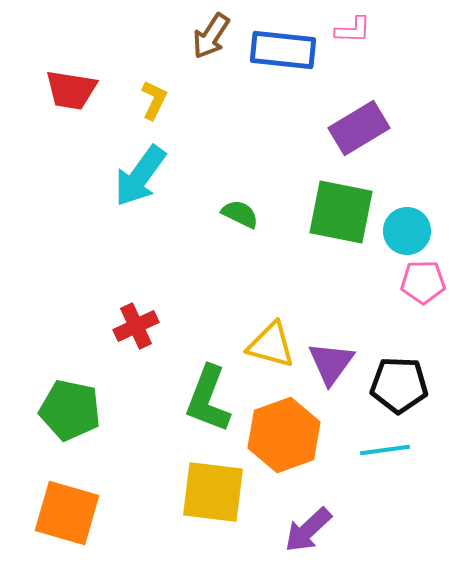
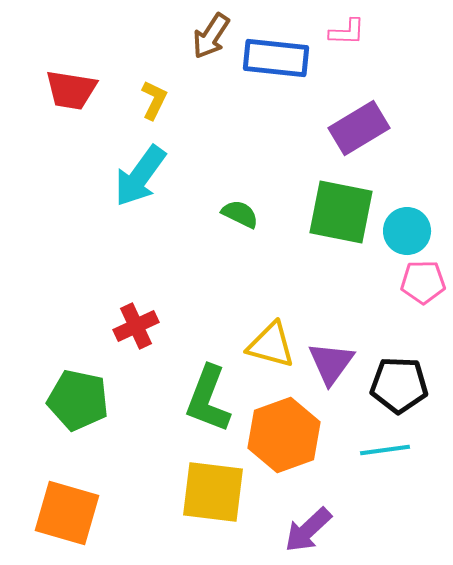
pink L-shape: moved 6 px left, 2 px down
blue rectangle: moved 7 px left, 8 px down
green pentagon: moved 8 px right, 10 px up
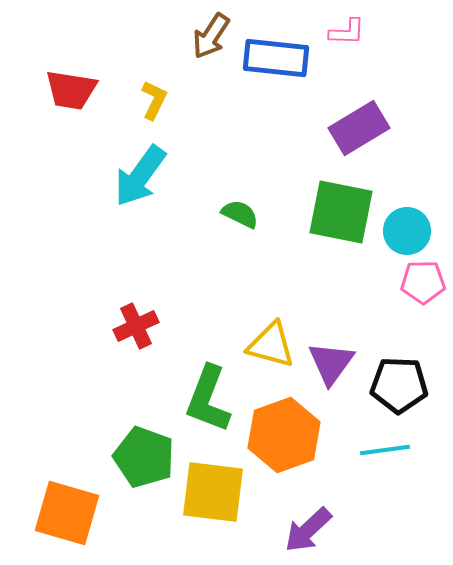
green pentagon: moved 66 px right, 57 px down; rotated 8 degrees clockwise
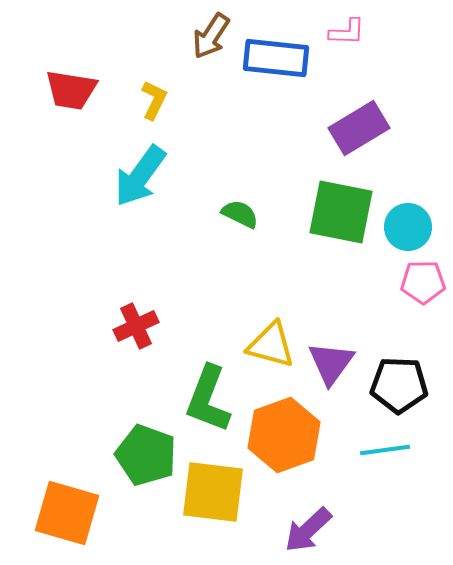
cyan circle: moved 1 px right, 4 px up
green pentagon: moved 2 px right, 2 px up
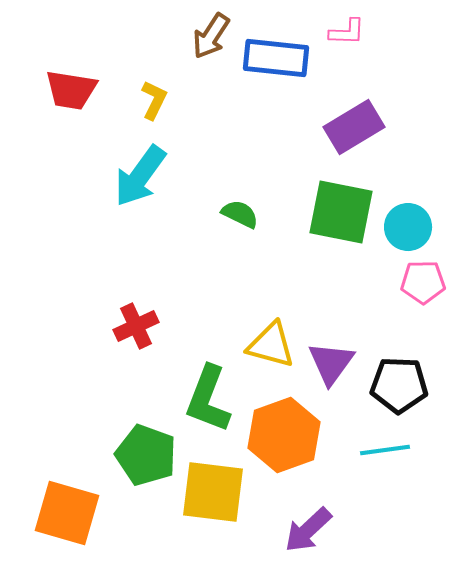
purple rectangle: moved 5 px left, 1 px up
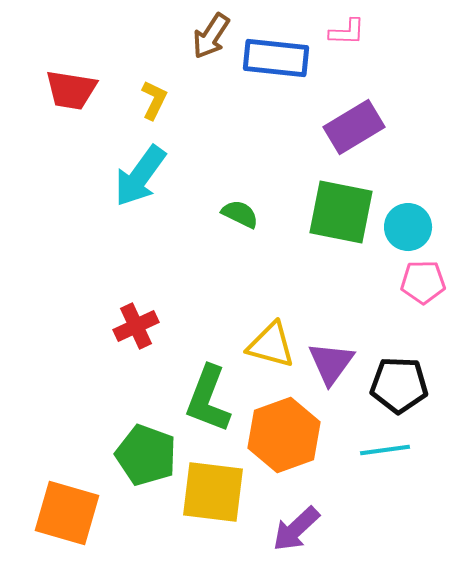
purple arrow: moved 12 px left, 1 px up
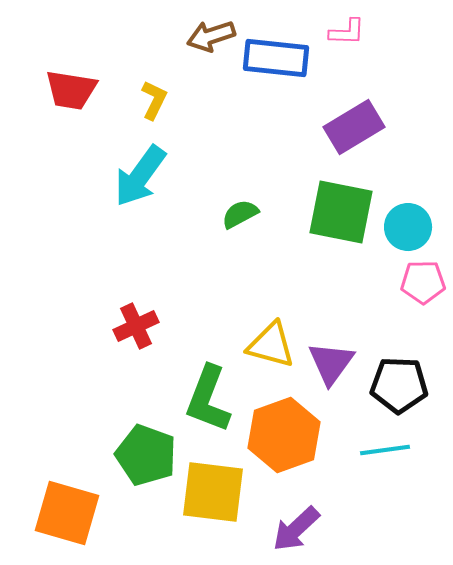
brown arrow: rotated 39 degrees clockwise
green semicircle: rotated 54 degrees counterclockwise
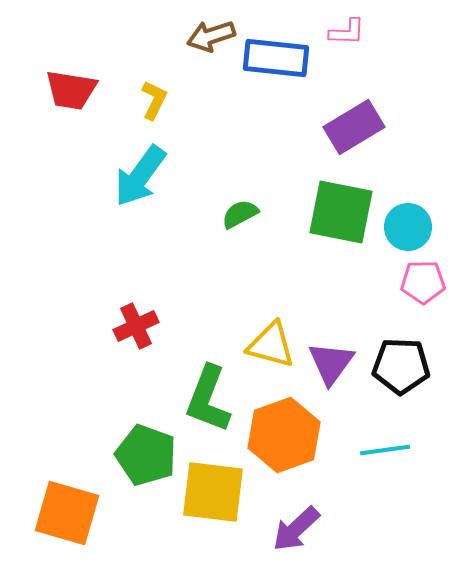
black pentagon: moved 2 px right, 19 px up
